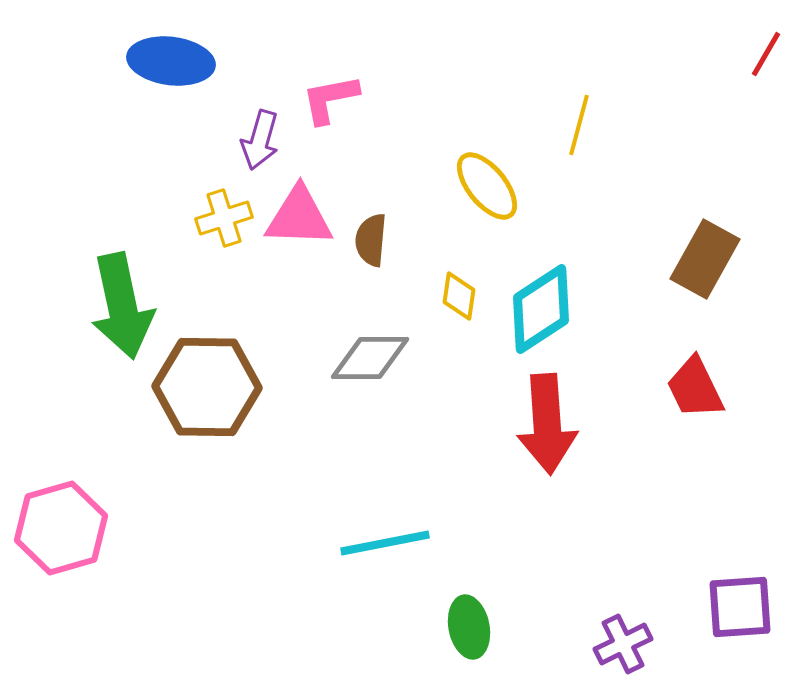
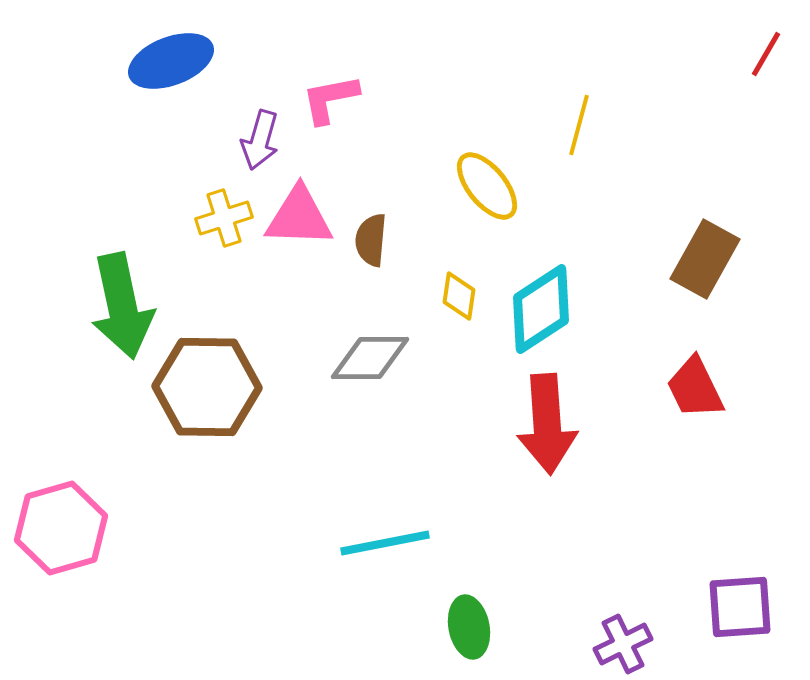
blue ellipse: rotated 28 degrees counterclockwise
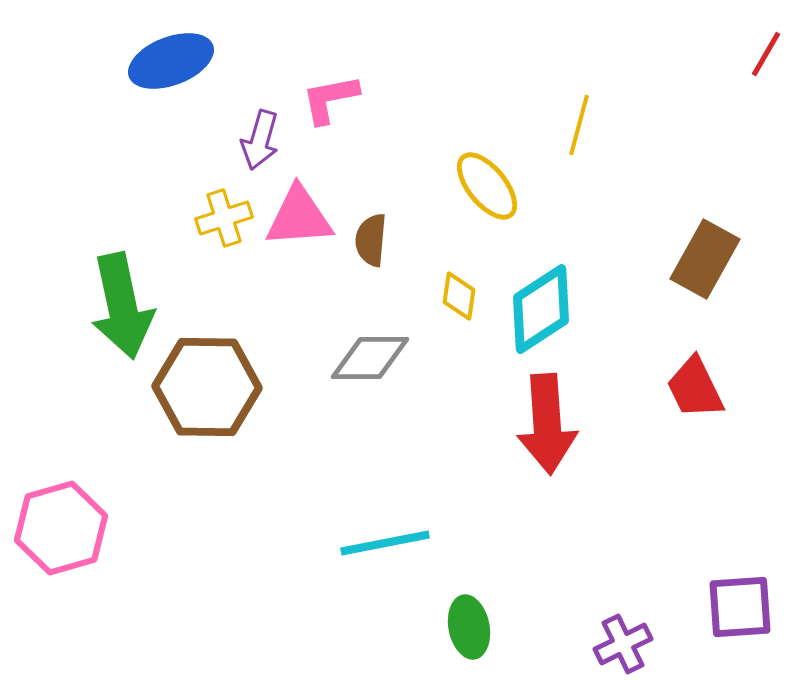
pink triangle: rotated 6 degrees counterclockwise
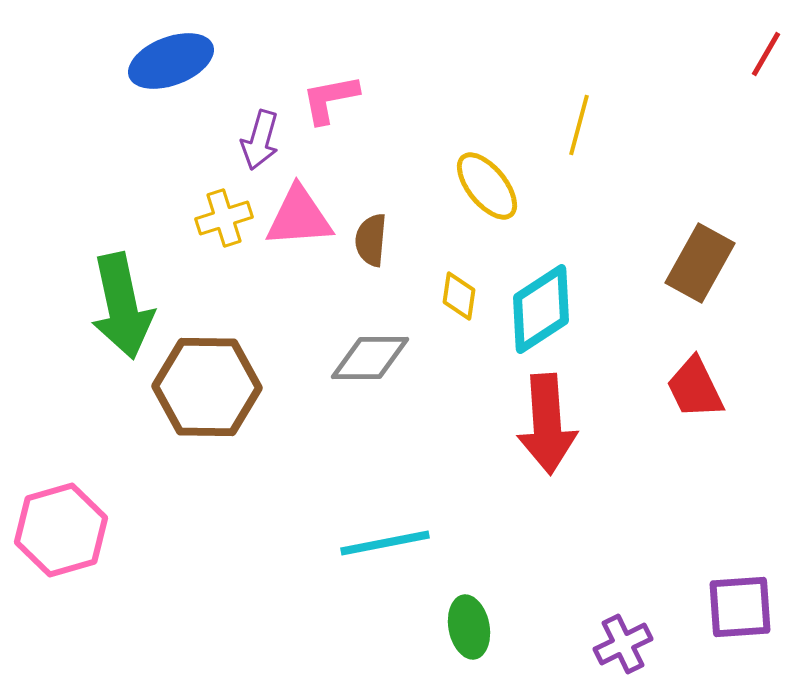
brown rectangle: moved 5 px left, 4 px down
pink hexagon: moved 2 px down
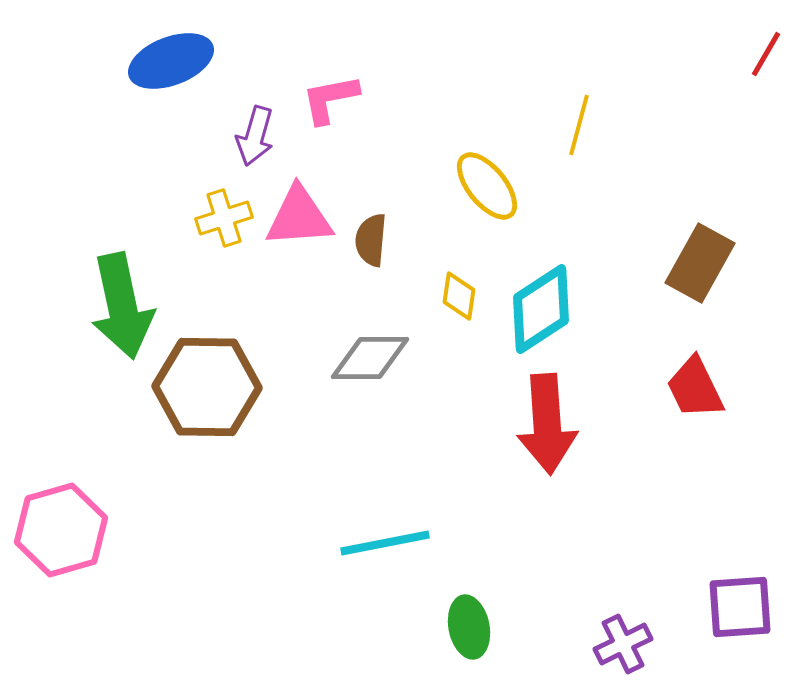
purple arrow: moved 5 px left, 4 px up
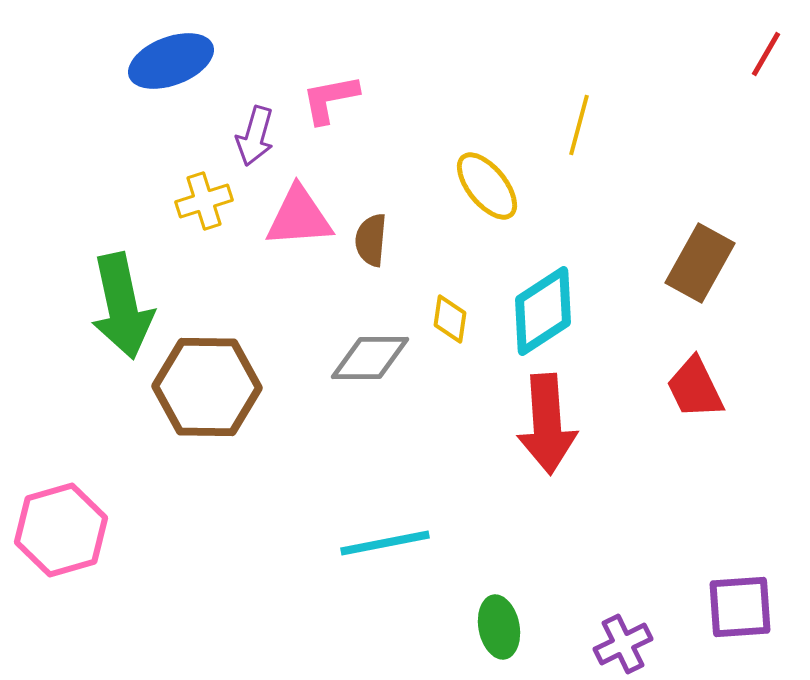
yellow cross: moved 20 px left, 17 px up
yellow diamond: moved 9 px left, 23 px down
cyan diamond: moved 2 px right, 2 px down
green ellipse: moved 30 px right
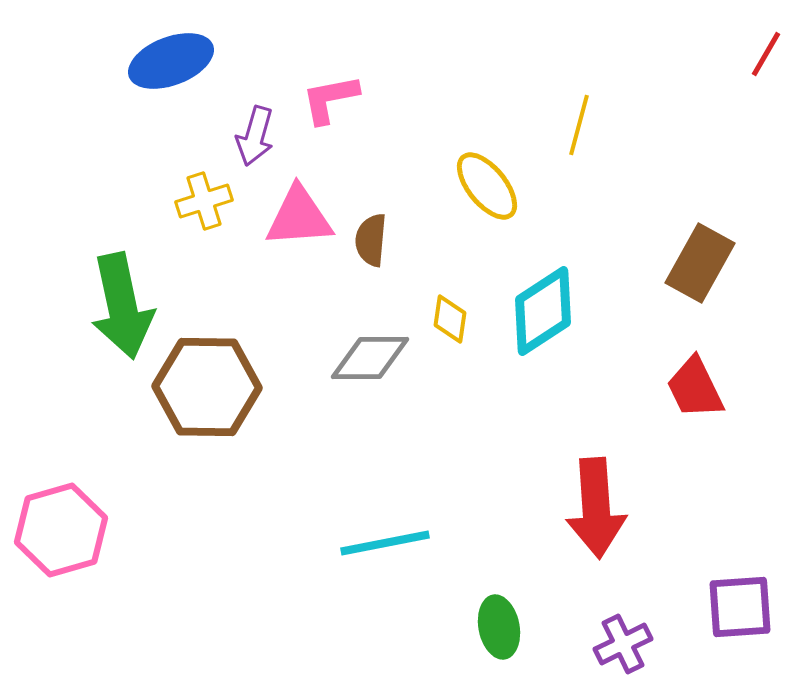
red arrow: moved 49 px right, 84 px down
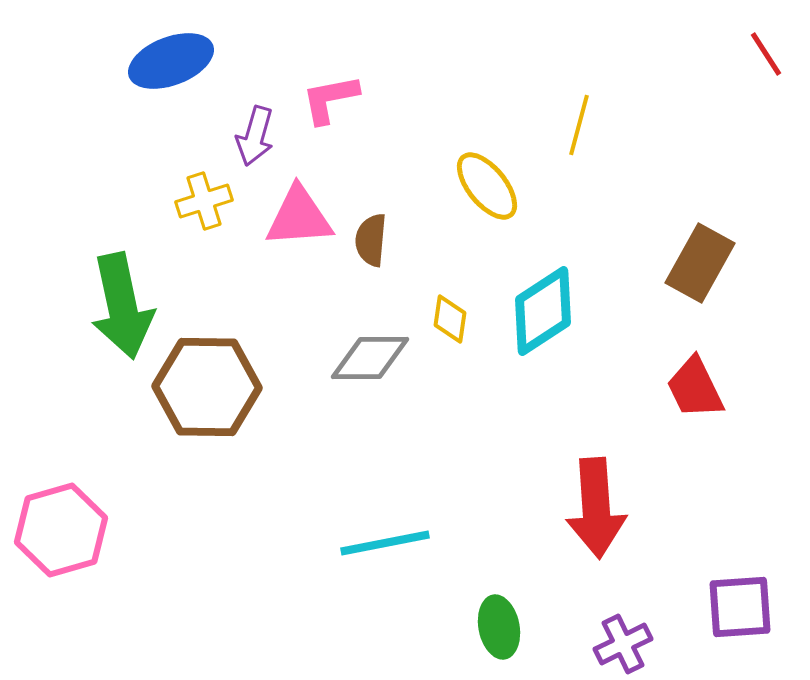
red line: rotated 63 degrees counterclockwise
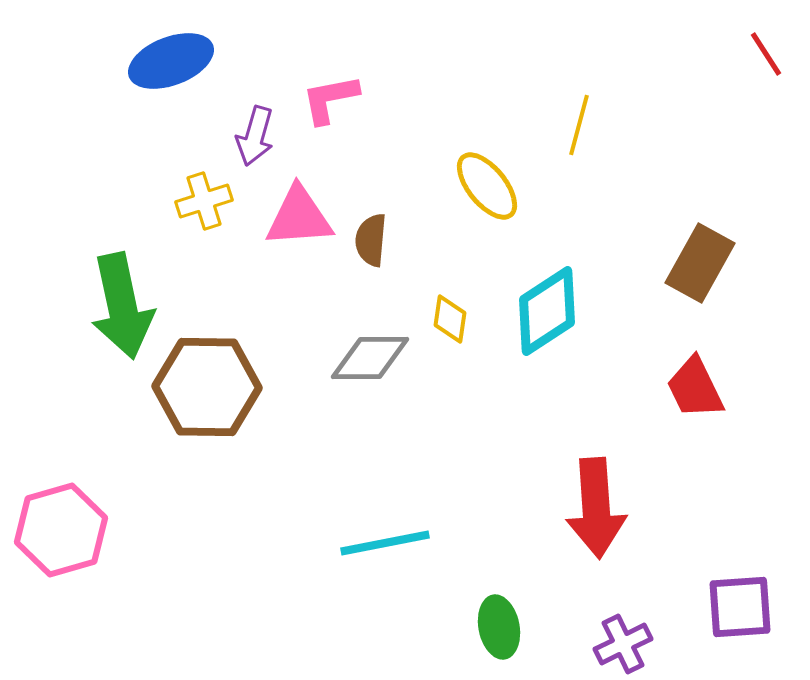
cyan diamond: moved 4 px right
